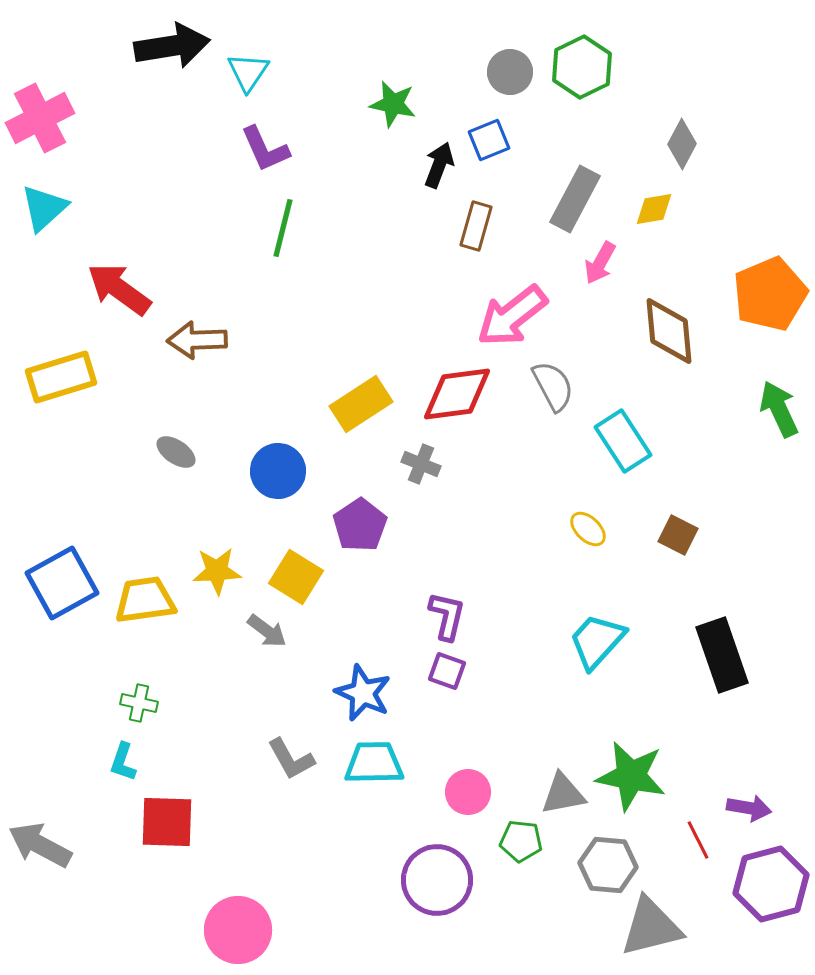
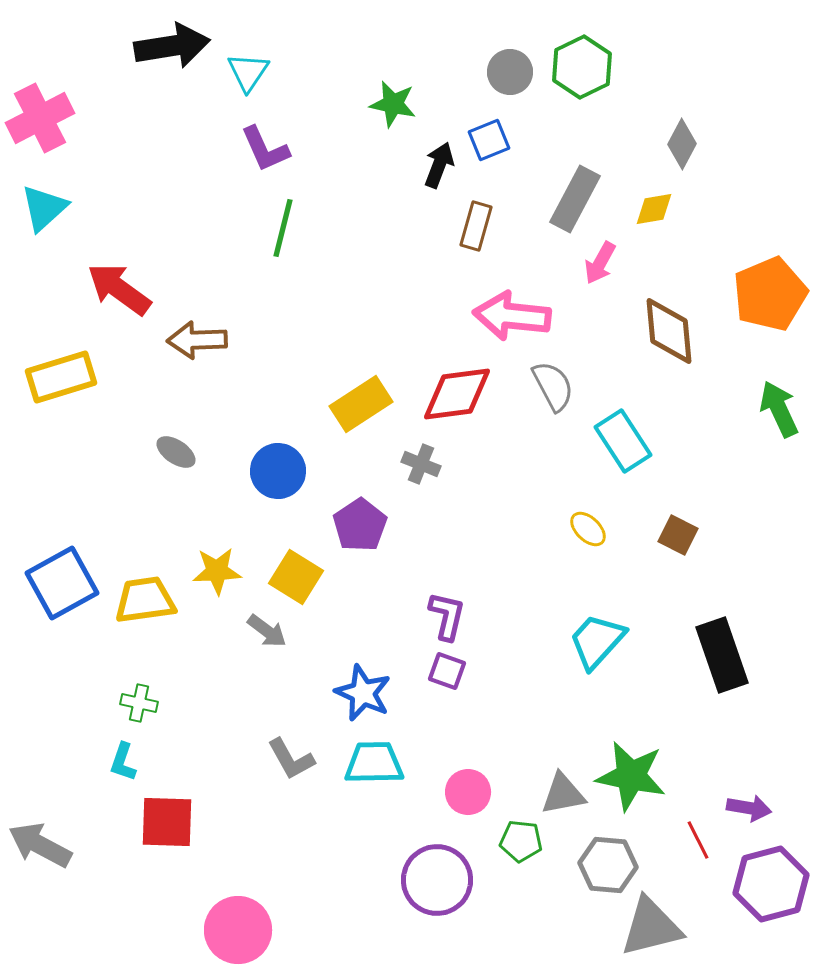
pink arrow at (512, 316): rotated 44 degrees clockwise
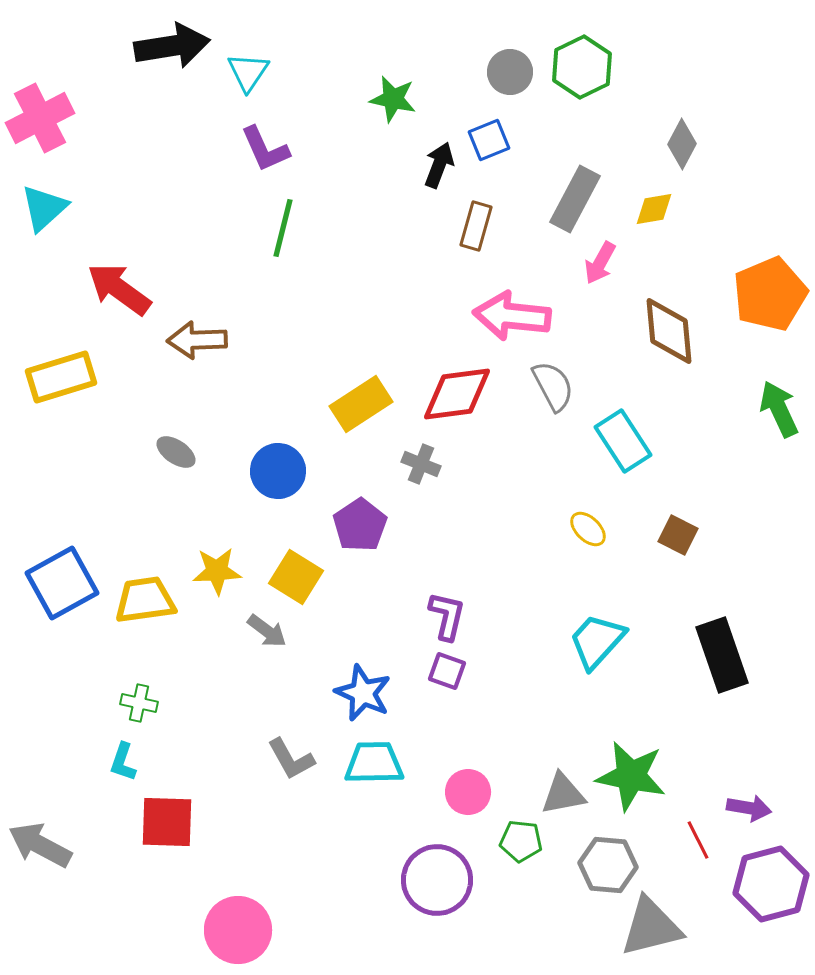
green star at (393, 104): moved 5 px up
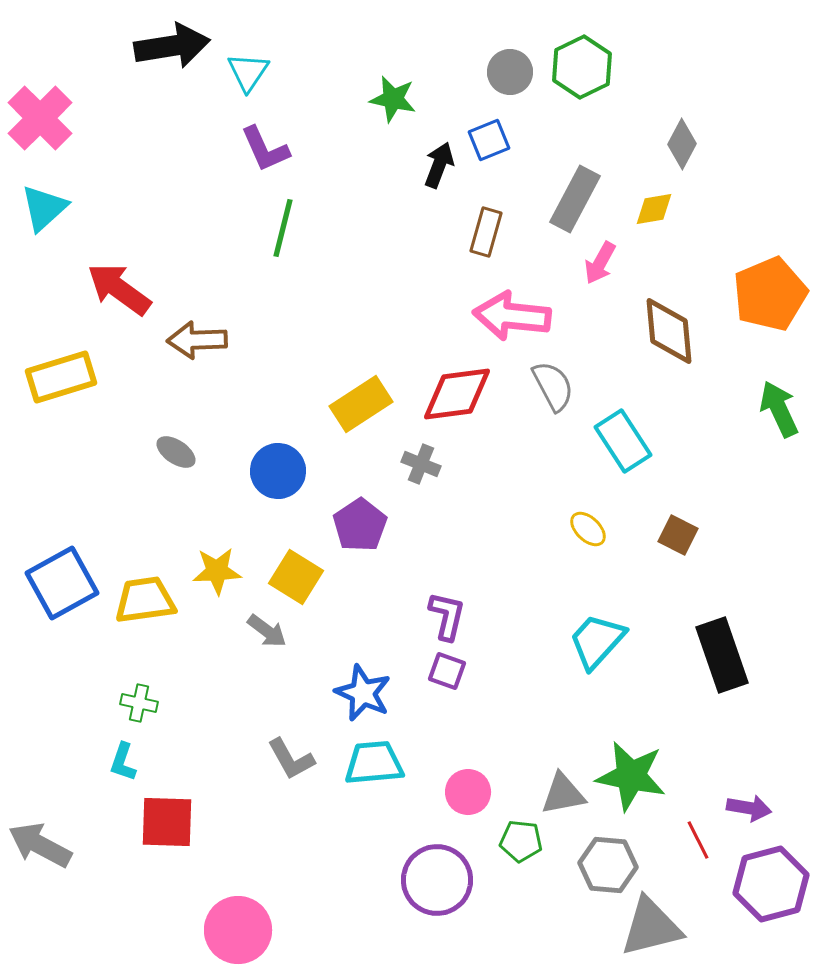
pink cross at (40, 118): rotated 18 degrees counterclockwise
brown rectangle at (476, 226): moved 10 px right, 6 px down
cyan trapezoid at (374, 763): rotated 4 degrees counterclockwise
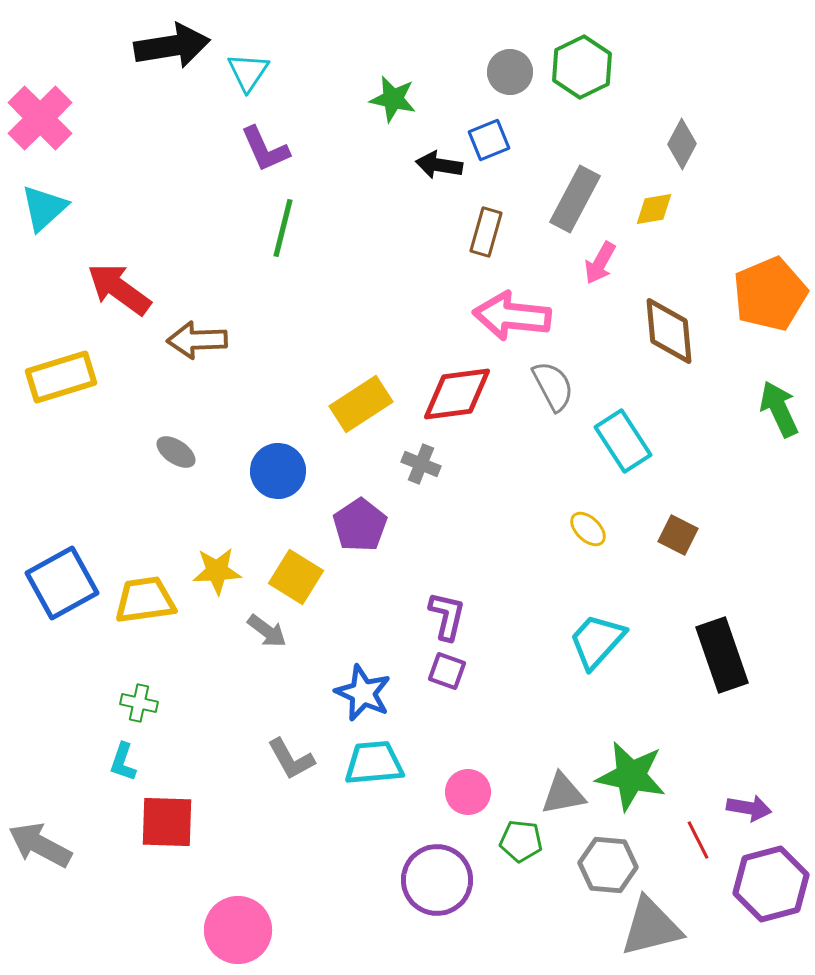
black arrow at (439, 165): rotated 102 degrees counterclockwise
